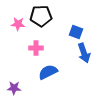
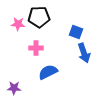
black pentagon: moved 2 px left, 1 px down
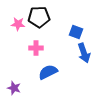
purple star: rotated 16 degrees clockwise
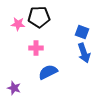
blue square: moved 6 px right
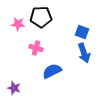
black pentagon: moved 2 px right
pink cross: rotated 16 degrees clockwise
blue semicircle: moved 4 px right, 1 px up
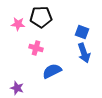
purple star: moved 3 px right
